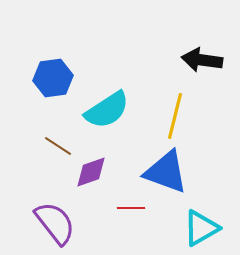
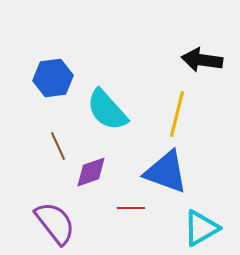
cyan semicircle: rotated 81 degrees clockwise
yellow line: moved 2 px right, 2 px up
brown line: rotated 32 degrees clockwise
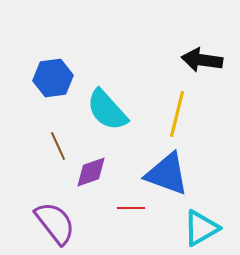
blue triangle: moved 1 px right, 2 px down
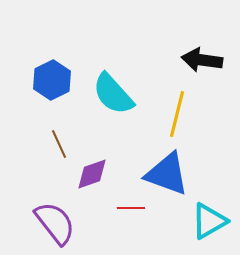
blue hexagon: moved 1 px left, 2 px down; rotated 18 degrees counterclockwise
cyan semicircle: moved 6 px right, 16 px up
brown line: moved 1 px right, 2 px up
purple diamond: moved 1 px right, 2 px down
cyan triangle: moved 8 px right, 7 px up
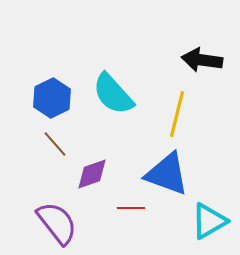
blue hexagon: moved 18 px down
brown line: moved 4 px left; rotated 16 degrees counterclockwise
purple semicircle: moved 2 px right
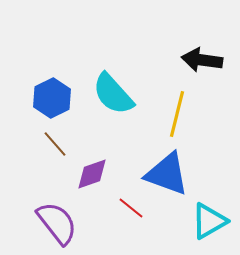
red line: rotated 40 degrees clockwise
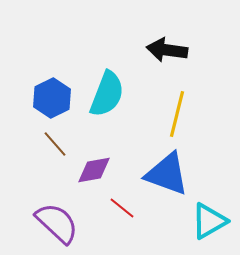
black arrow: moved 35 px left, 10 px up
cyan semicircle: moved 6 px left; rotated 117 degrees counterclockwise
purple diamond: moved 2 px right, 4 px up; rotated 9 degrees clockwise
red line: moved 9 px left
purple semicircle: rotated 9 degrees counterclockwise
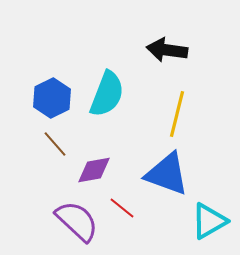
purple semicircle: moved 20 px right, 2 px up
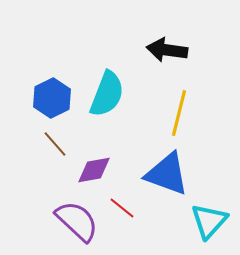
yellow line: moved 2 px right, 1 px up
cyan triangle: rotated 18 degrees counterclockwise
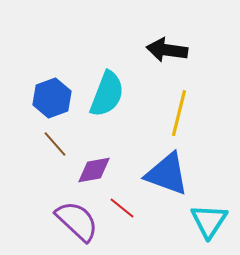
blue hexagon: rotated 6 degrees clockwise
cyan triangle: rotated 9 degrees counterclockwise
